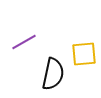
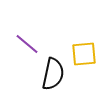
purple line: moved 3 px right, 2 px down; rotated 70 degrees clockwise
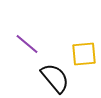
black semicircle: moved 2 px right, 4 px down; rotated 52 degrees counterclockwise
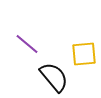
black semicircle: moved 1 px left, 1 px up
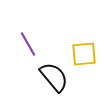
purple line: moved 1 px right; rotated 20 degrees clockwise
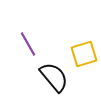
yellow square: rotated 12 degrees counterclockwise
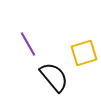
yellow square: moved 1 px up
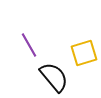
purple line: moved 1 px right, 1 px down
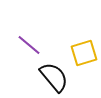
purple line: rotated 20 degrees counterclockwise
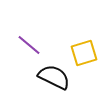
black semicircle: rotated 24 degrees counterclockwise
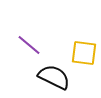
yellow square: rotated 24 degrees clockwise
